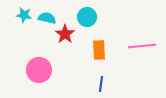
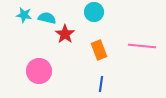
cyan circle: moved 7 px right, 5 px up
pink line: rotated 12 degrees clockwise
orange rectangle: rotated 18 degrees counterclockwise
pink circle: moved 1 px down
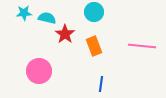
cyan star: moved 2 px up; rotated 14 degrees counterclockwise
orange rectangle: moved 5 px left, 4 px up
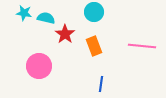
cyan star: rotated 14 degrees clockwise
cyan semicircle: moved 1 px left
pink circle: moved 5 px up
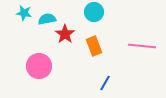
cyan semicircle: moved 1 px right, 1 px down; rotated 24 degrees counterclockwise
blue line: moved 4 px right, 1 px up; rotated 21 degrees clockwise
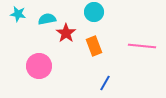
cyan star: moved 6 px left, 1 px down
red star: moved 1 px right, 1 px up
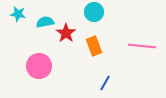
cyan semicircle: moved 2 px left, 3 px down
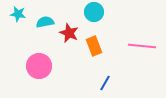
red star: moved 3 px right; rotated 12 degrees counterclockwise
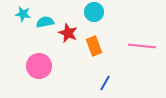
cyan star: moved 5 px right
red star: moved 1 px left
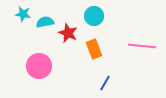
cyan circle: moved 4 px down
orange rectangle: moved 3 px down
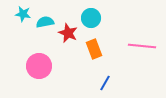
cyan circle: moved 3 px left, 2 px down
